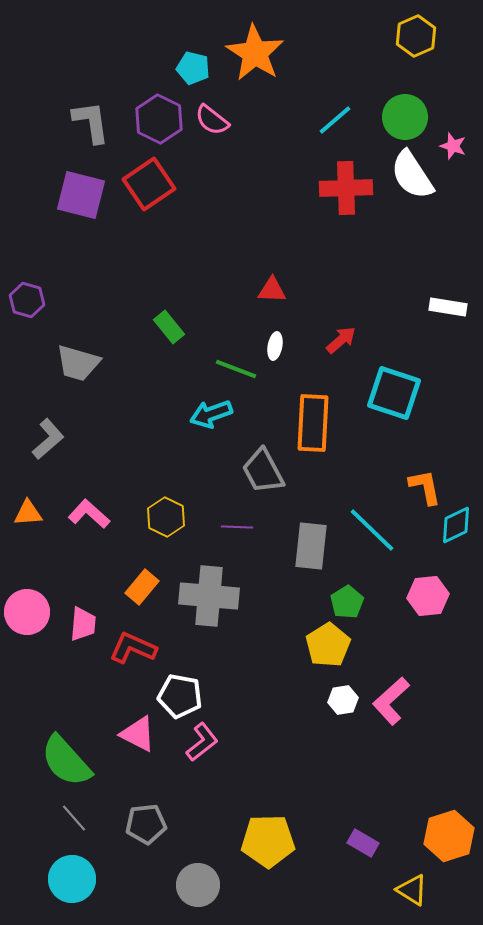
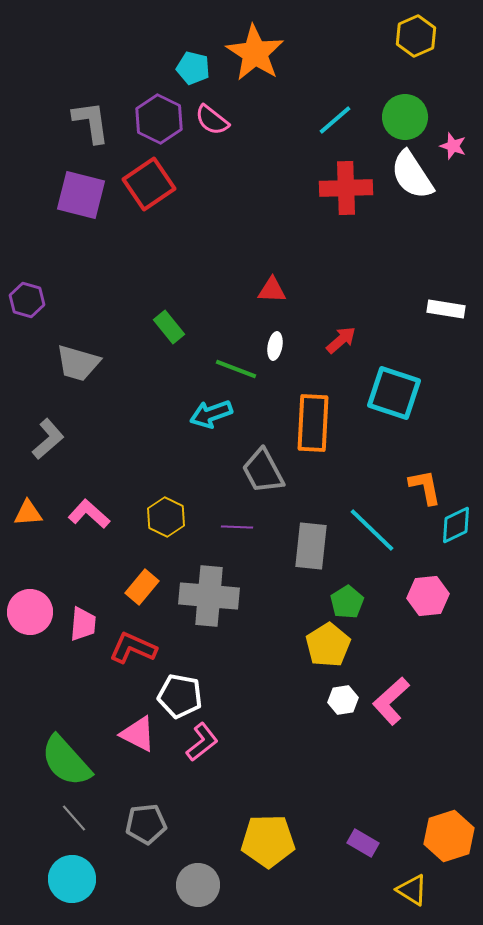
white rectangle at (448, 307): moved 2 px left, 2 px down
pink circle at (27, 612): moved 3 px right
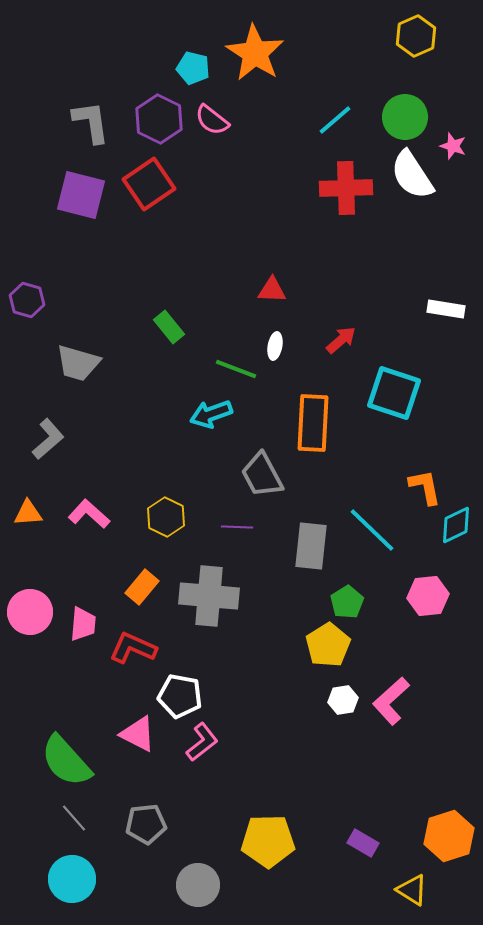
gray trapezoid at (263, 471): moved 1 px left, 4 px down
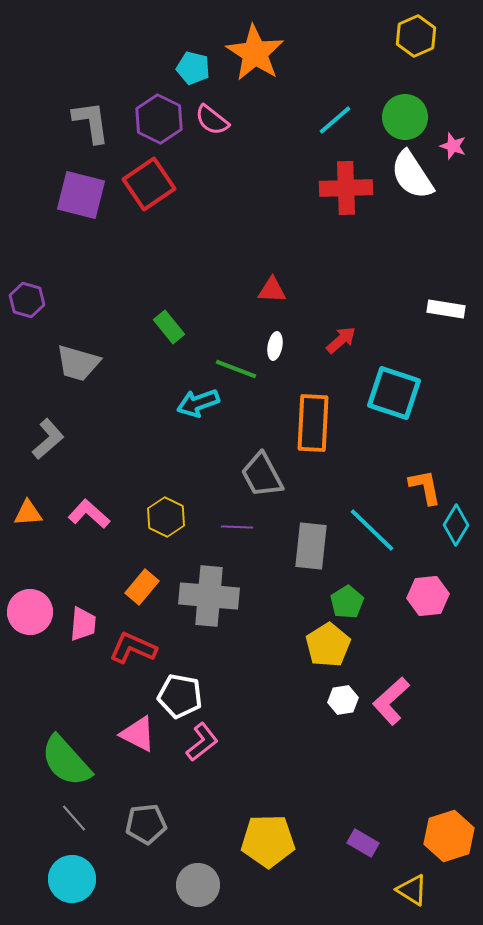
cyan arrow at (211, 414): moved 13 px left, 11 px up
cyan diamond at (456, 525): rotated 33 degrees counterclockwise
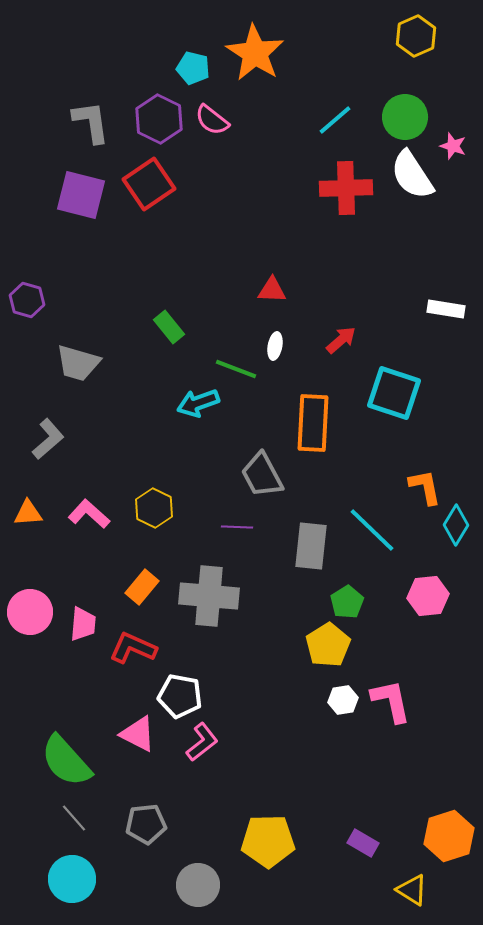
yellow hexagon at (166, 517): moved 12 px left, 9 px up
pink L-shape at (391, 701): rotated 120 degrees clockwise
